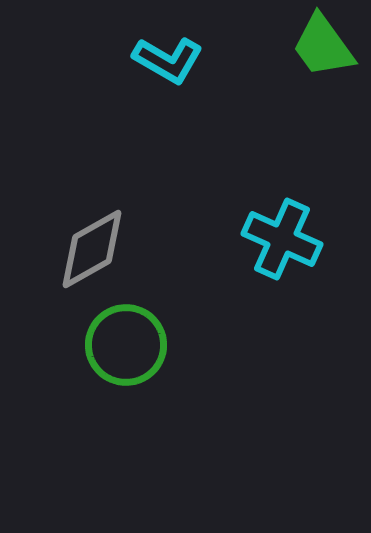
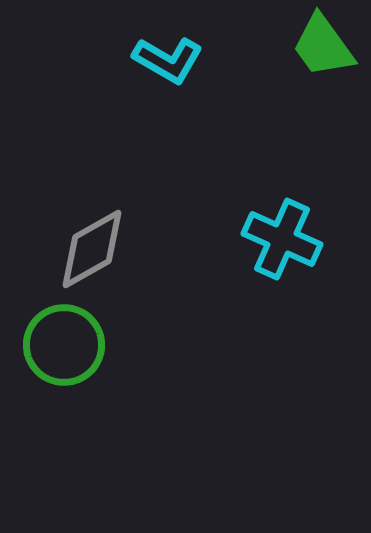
green circle: moved 62 px left
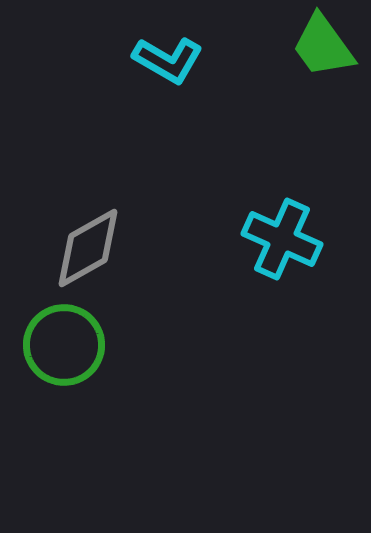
gray diamond: moved 4 px left, 1 px up
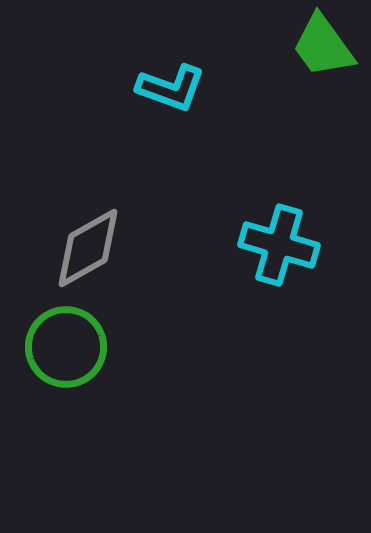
cyan L-shape: moved 3 px right, 28 px down; rotated 10 degrees counterclockwise
cyan cross: moved 3 px left, 6 px down; rotated 8 degrees counterclockwise
green circle: moved 2 px right, 2 px down
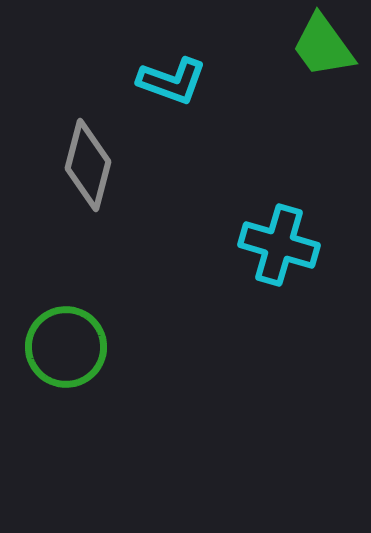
cyan L-shape: moved 1 px right, 7 px up
gray diamond: moved 83 px up; rotated 46 degrees counterclockwise
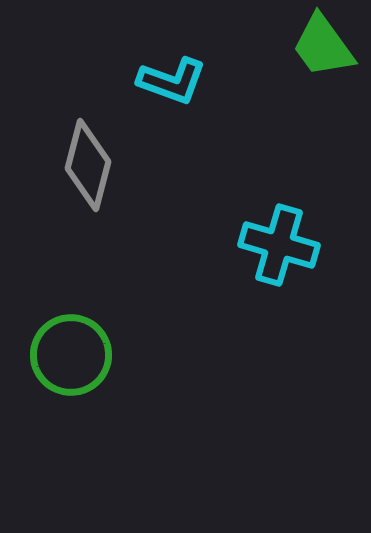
green circle: moved 5 px right, 8 px down
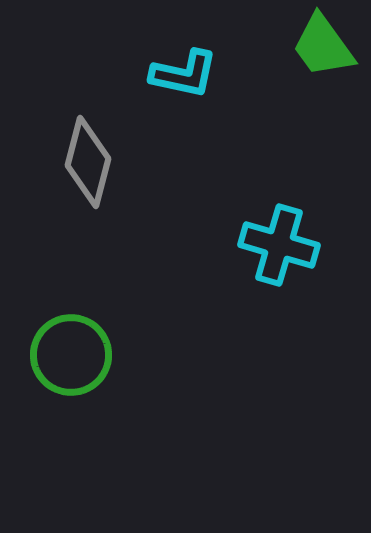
cyan L-shape: moved 12 px right, 7 px up; rotated 8 degrees counterclockwise
gray diamond: moved 3 px up
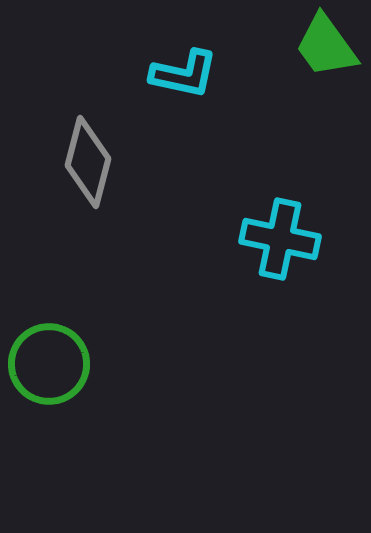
green trapezoid: moved 3 px right
cyan cross: moved 1 px right, 6 px up; rotated 4 degrees counterclockwise
green circle: moved 22 px left, 9 px down
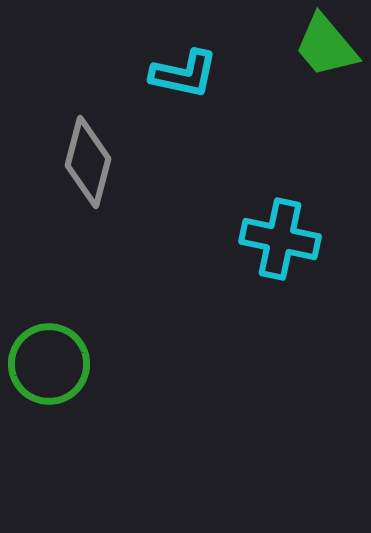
green trapezoid: rotated 4 degrees counterclockwise
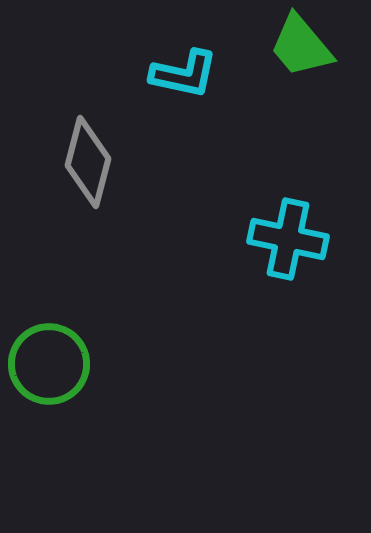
green trapezoid: moved 25 px left
cyan cross: moved 8 px right
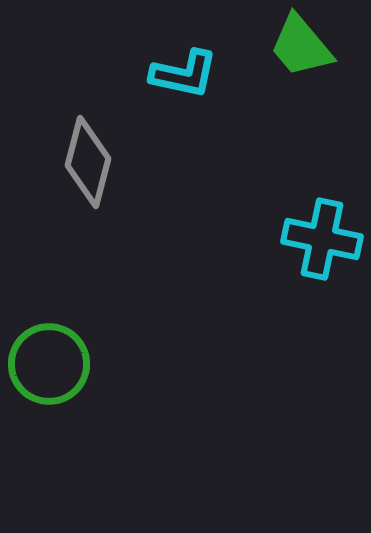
cyan cross: moved 34 px right
